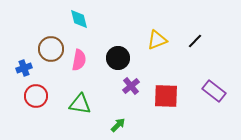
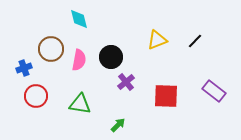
black circle: moved 7 px left, 1 px up
purple cross: moved 5 px left, 4 px up
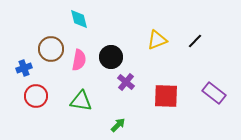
purple cross: rotated 12 degrees counterclockwise
purple rectangle: moved 2 px down
green triangle: moved 1 px right, 3 px up
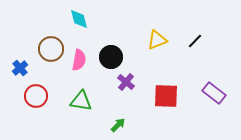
blue cross: moved 4 px left; rotated 21 degrees counterclockwise
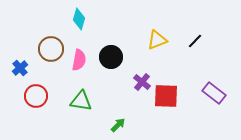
cyan diamond: rotated 30 degrees clockwise
purple cross: moved 16 px right
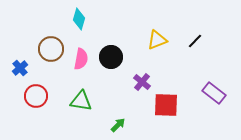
pink semicircle: moved 2 px right, 1 px up
red square: moved 9 px down
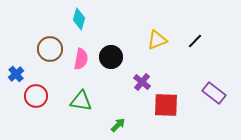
brown circle: moved 1 px left
blue cross: moved 4 px left, 6 px down
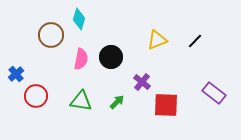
brown circle: moved 1 px right, 14 px up
green arrow: moved 1 px left, 23 px up
